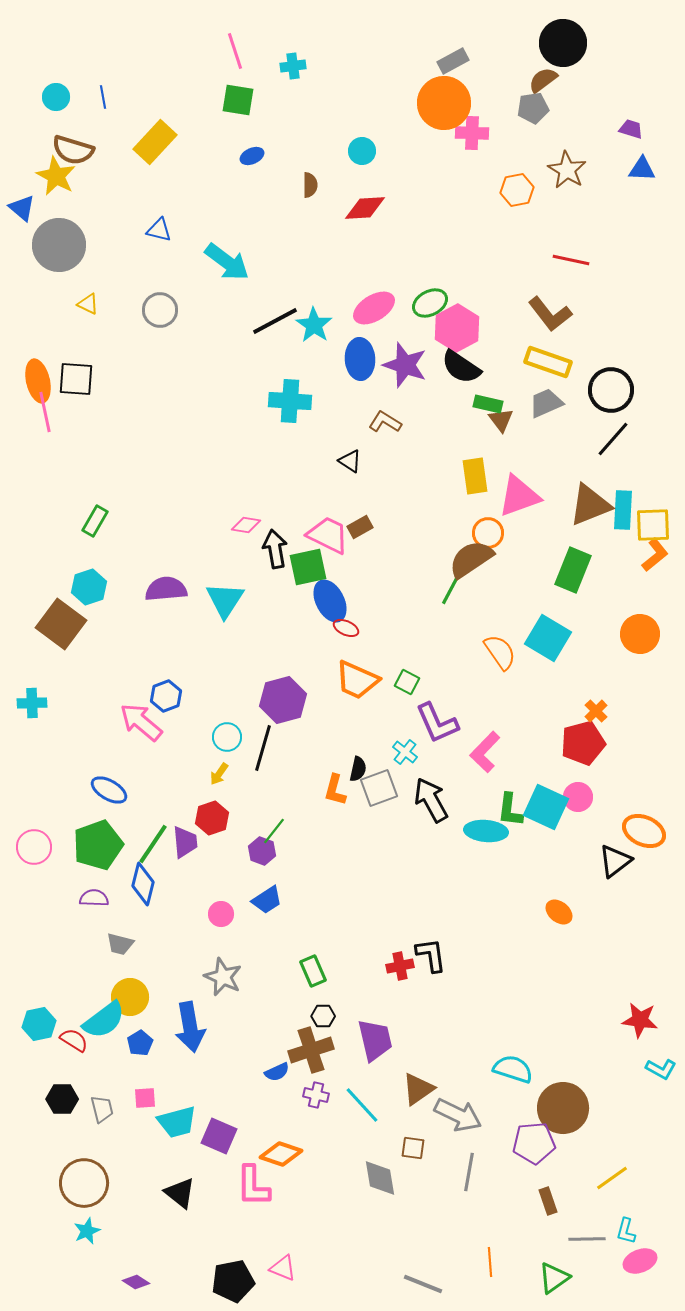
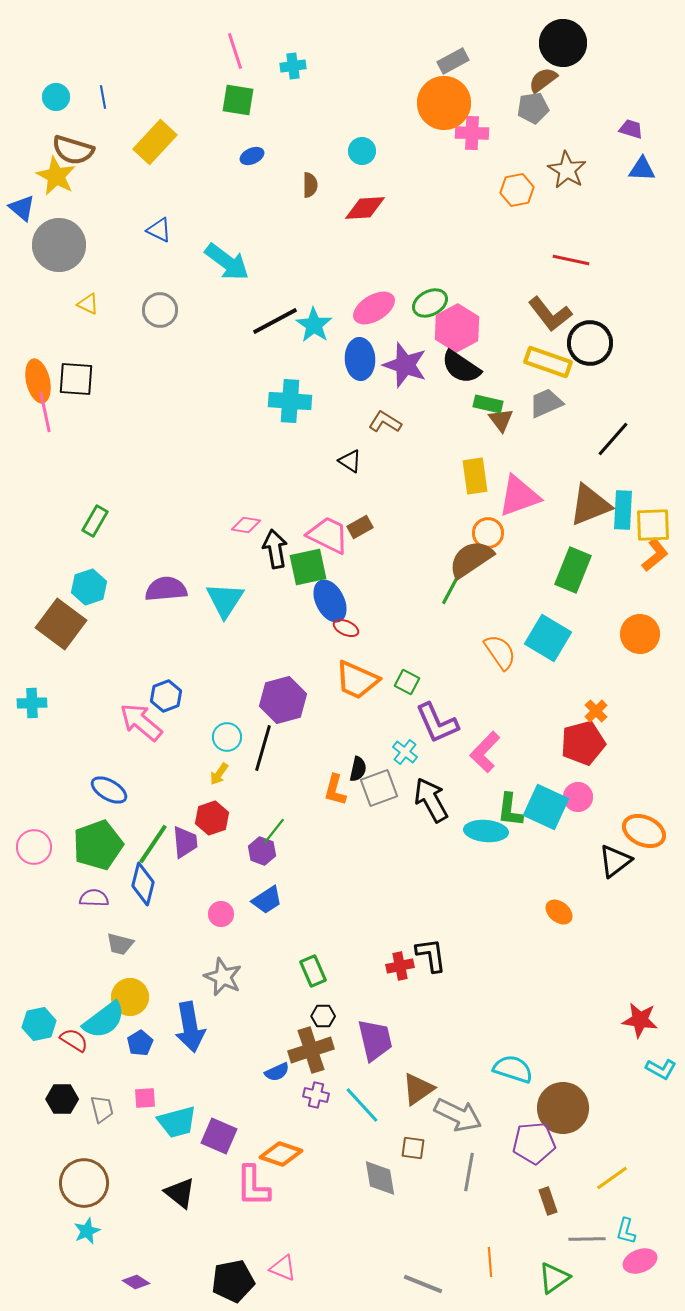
blue triangle at (159, 230): rotated 12 degrees clockwise
black circle at (611, 390): moved 21 px left, 47 px up
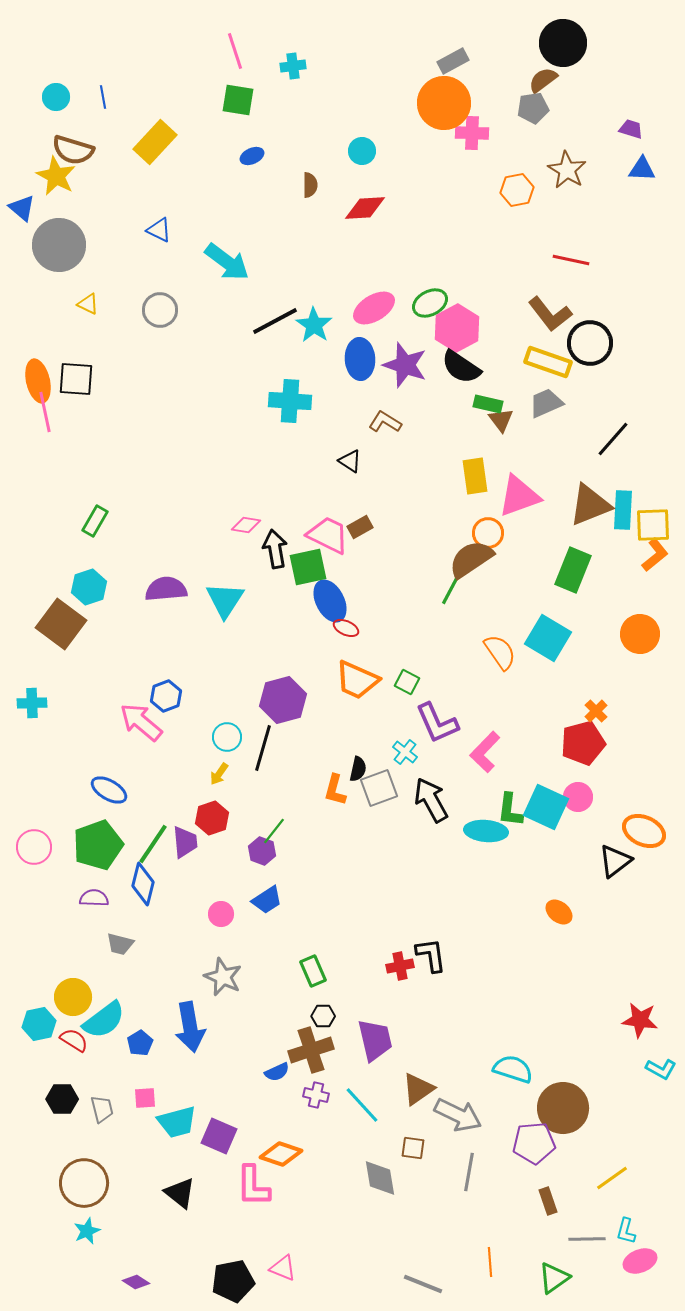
yellow circle at (130, 997): moved 57 px left
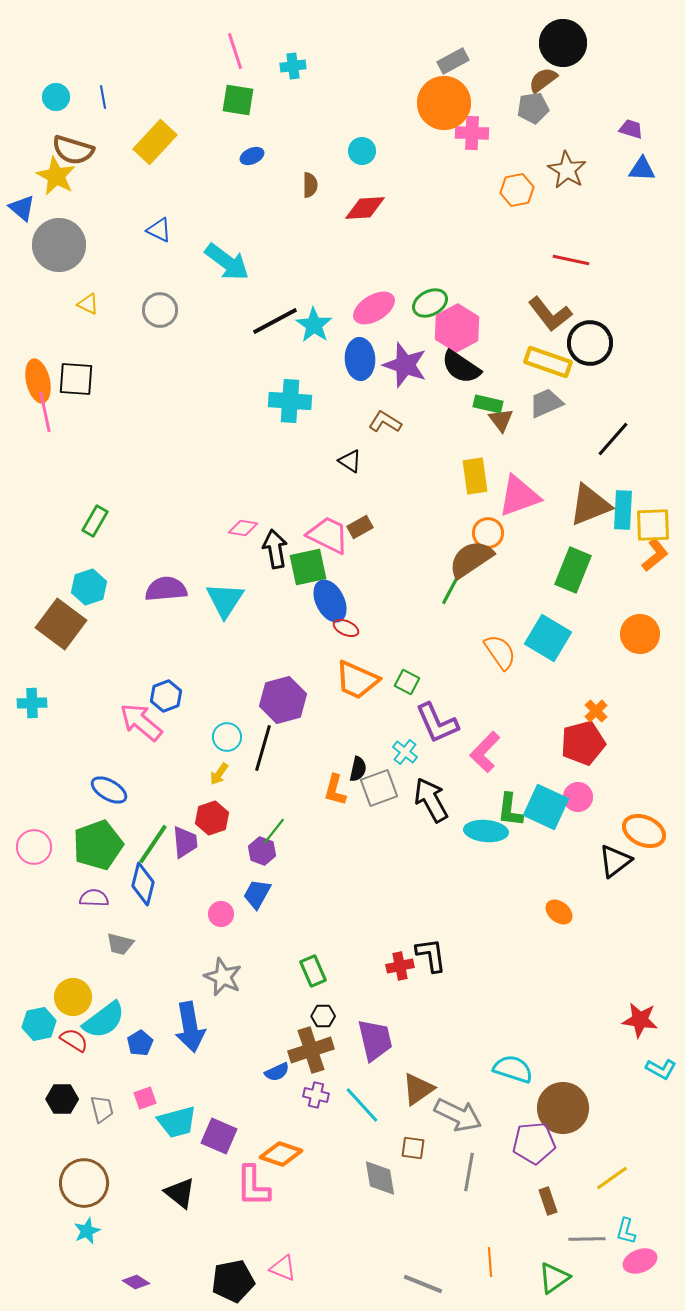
pink diamond at (246, 525): moved 3 px left, 3 px down
blue trapezoid at (267, 900): moved 10 px left, 6 px up; rotated 152 degrees clockwise
pink square at (145, 1098): rotated 15 degrees counterclockwise
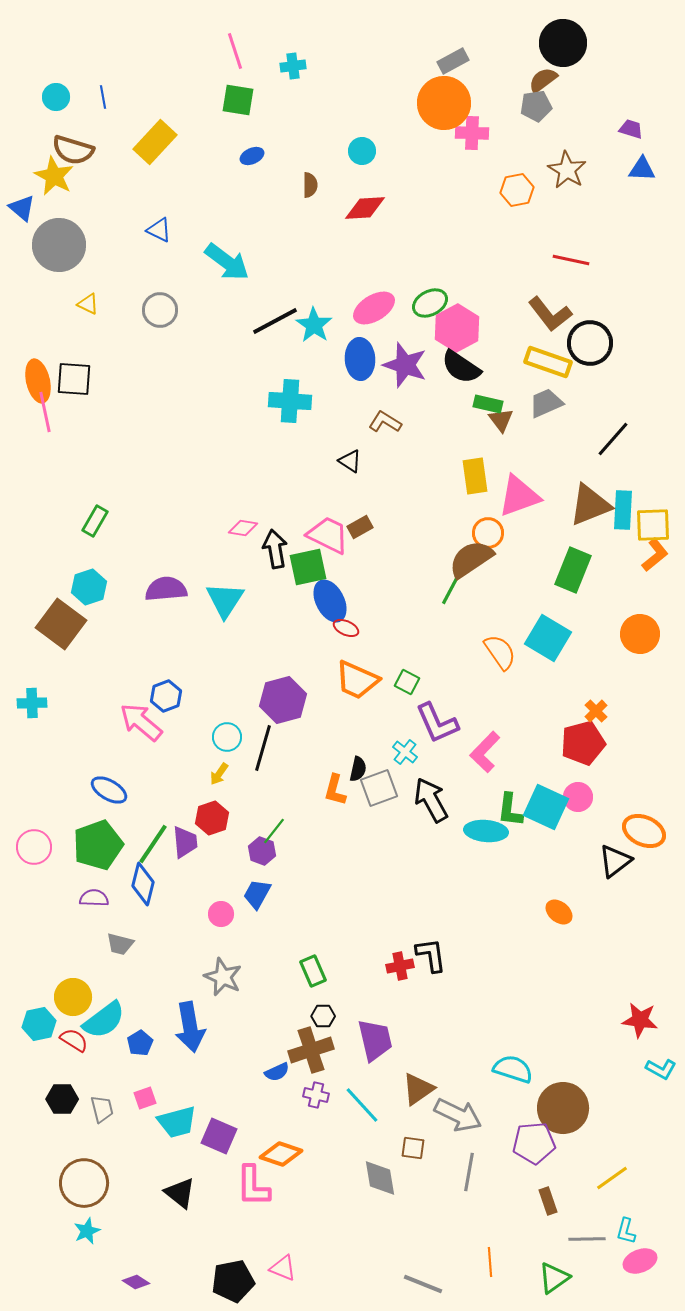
gray pentagon at (533, 108): moved 3 px right, 2 px up
yellow star at (56, 176): moved 2 px left
black square at (76, 379): moved 2 px left
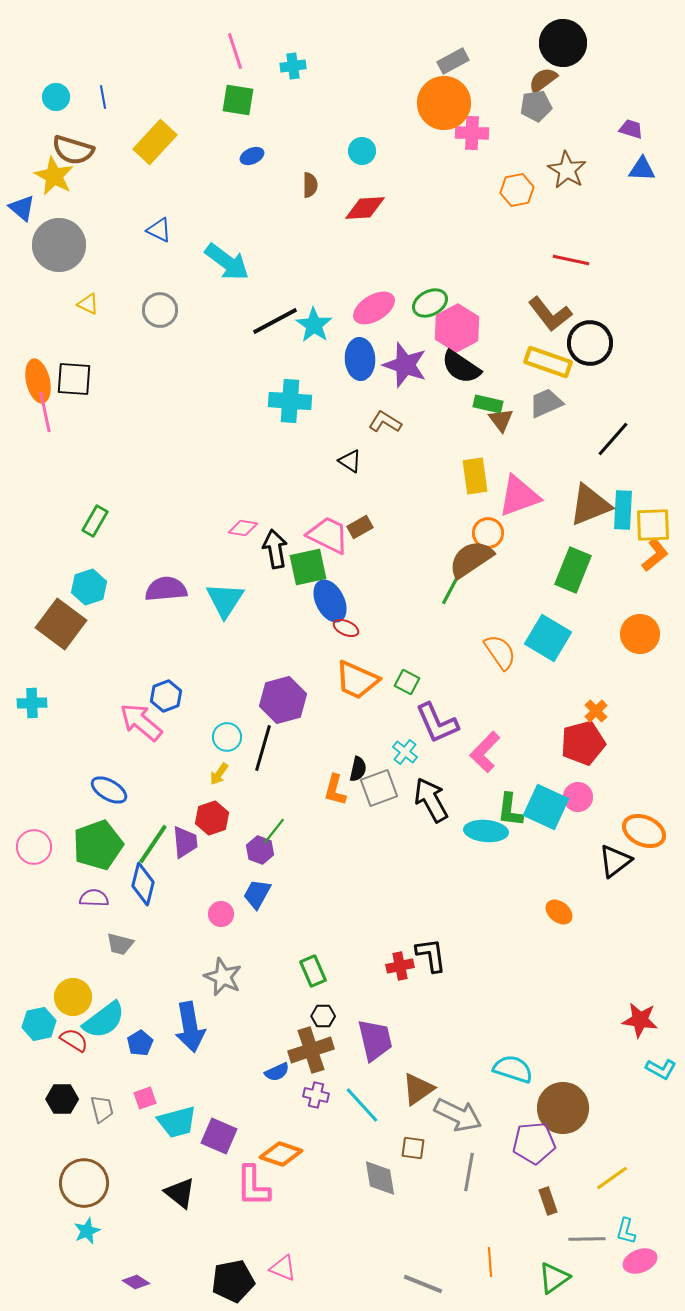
purple hexagon at (262, 851): moved 2 px left, 1 px up
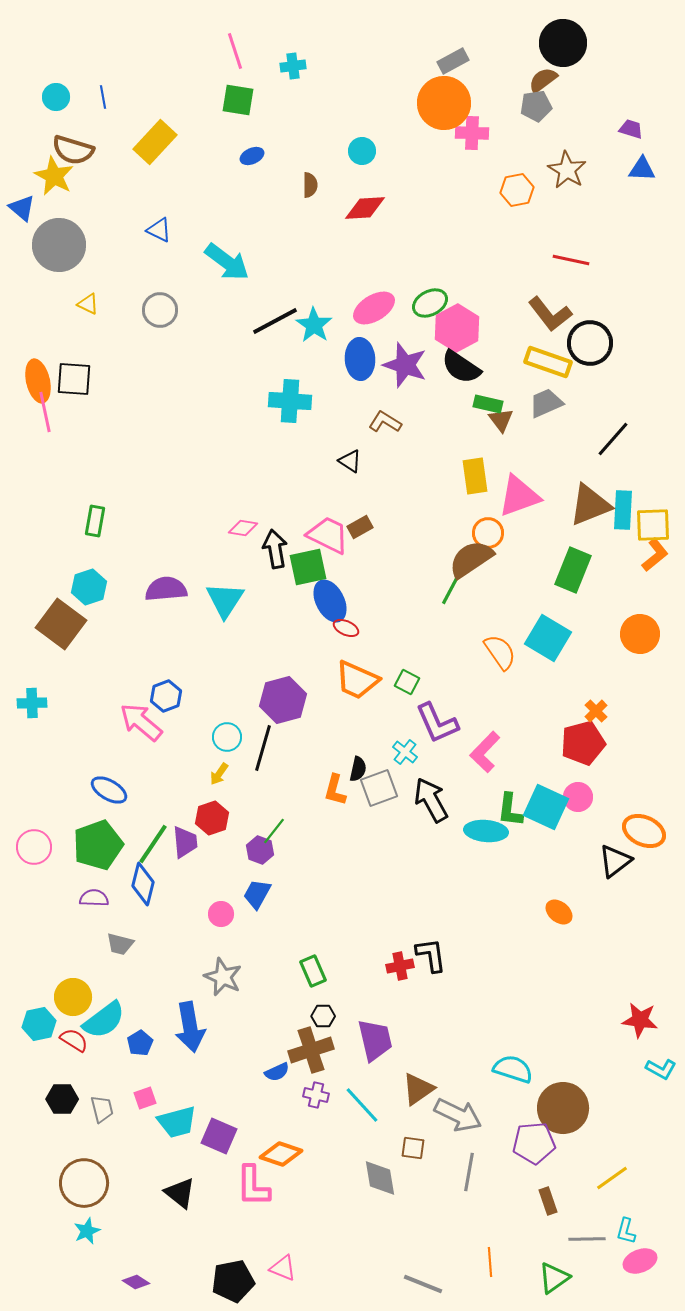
green rectangle at (95, 521): rotated 20 degrees counterclockwise
